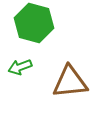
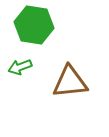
green hexagon: moved 2 px down; rotated 6 degrees counterclockwise
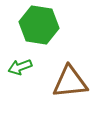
green hexagon: moved 5 px right
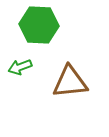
green hexagon: rotated 6 degrees counterclockwise
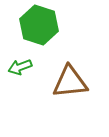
green hexagon: rotated 15 degrees clockwise
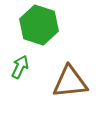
green arrow: rotated 135 degrees clockwise
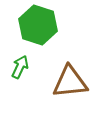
green hexagon: moved 1 px left
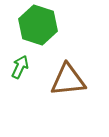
brown triangle: moved 2 px left, 2 px up
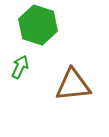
brown triangle: moved 5 px right, 5 px down
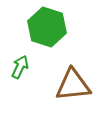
green hexagon: moved 9 px right, 2 px down
